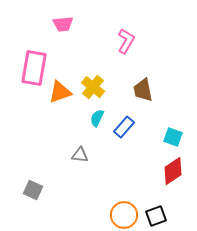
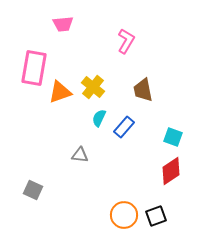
cyan semicircle: moved 2 px right
red diamond: moved 2 px left
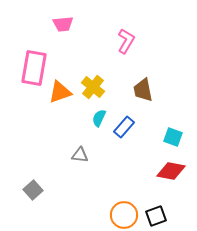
red diamond: rotated 44 degrees clockwise
gray square: rotated 24 degrees clockwise
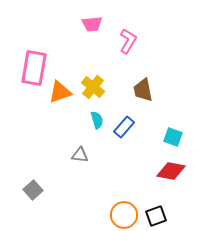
pink trapezoid: moved 29 px right
pink L-shape: moved 2 px right
cyan semicircle: moved 2 px left, 2 px down; rotated 138 degrees clockwise
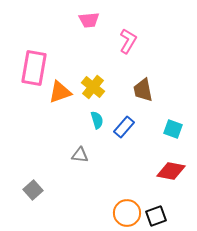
pink trapezoid: moved 3 px left, 4 px up
cyan square: moved 8 px up
orange circle: moved 3 px right, 2 px up
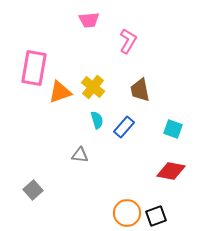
brown trapezoid: moved 3 px left
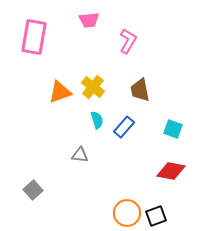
pink rectangle: moved 31 px up
